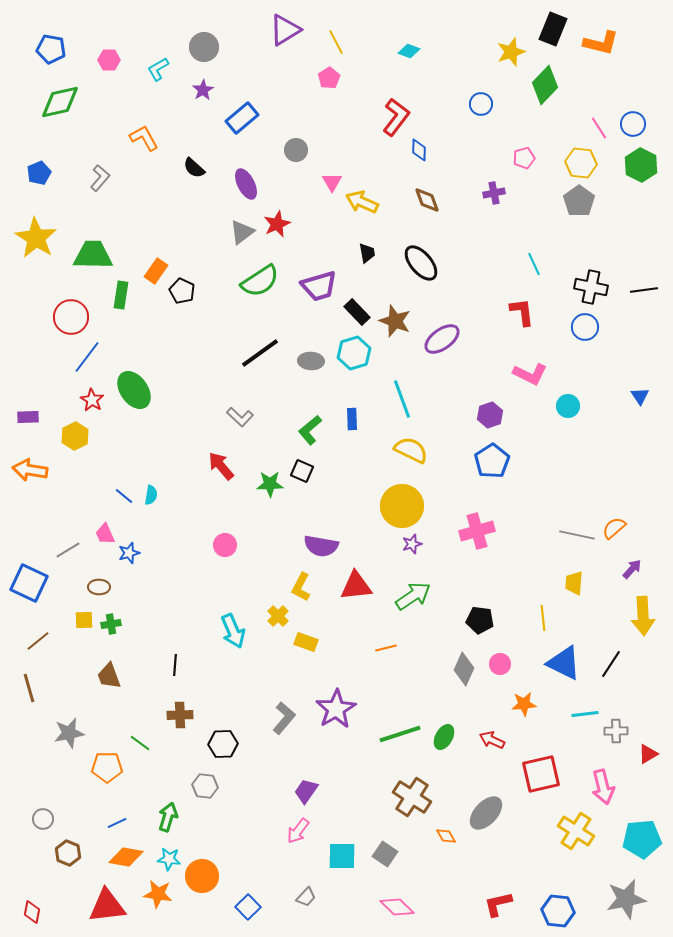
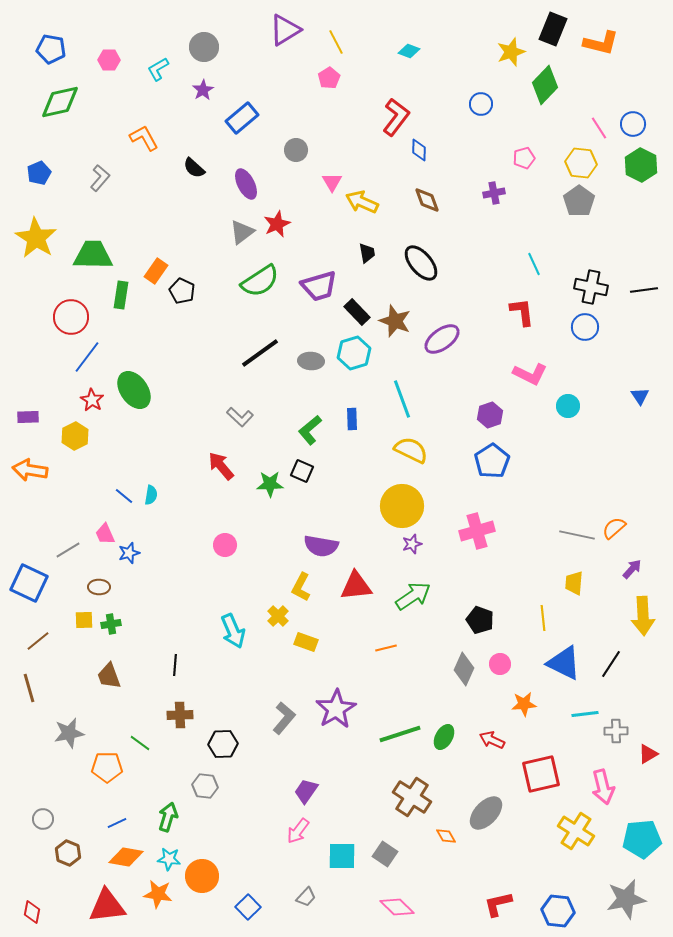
black pentagon at (480, 620): rotated 12 degrees clockwise
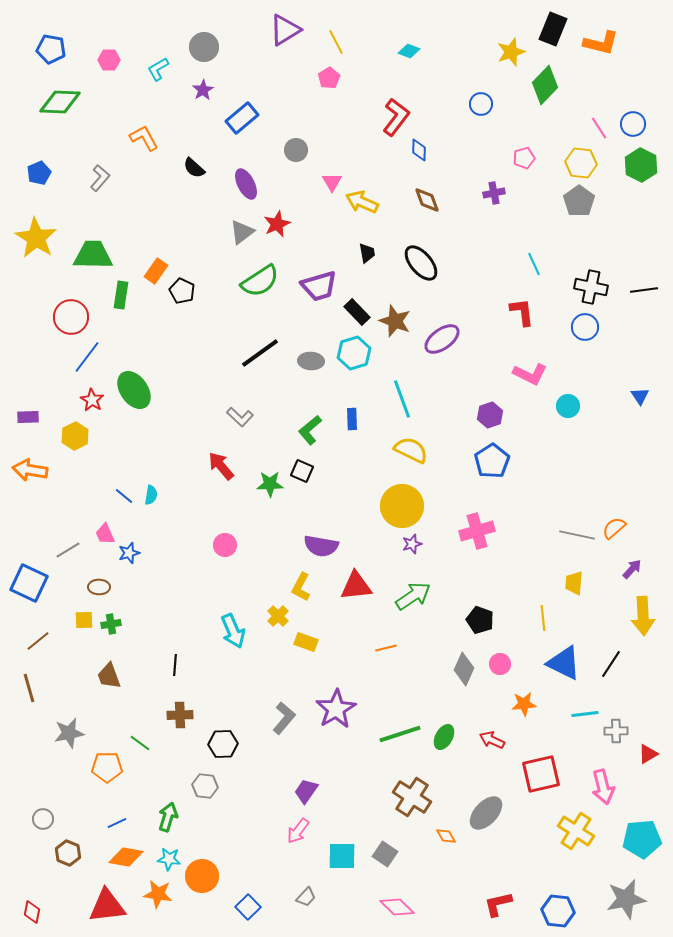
green diamond at (60, 102): rotated 15 degrees clockwise
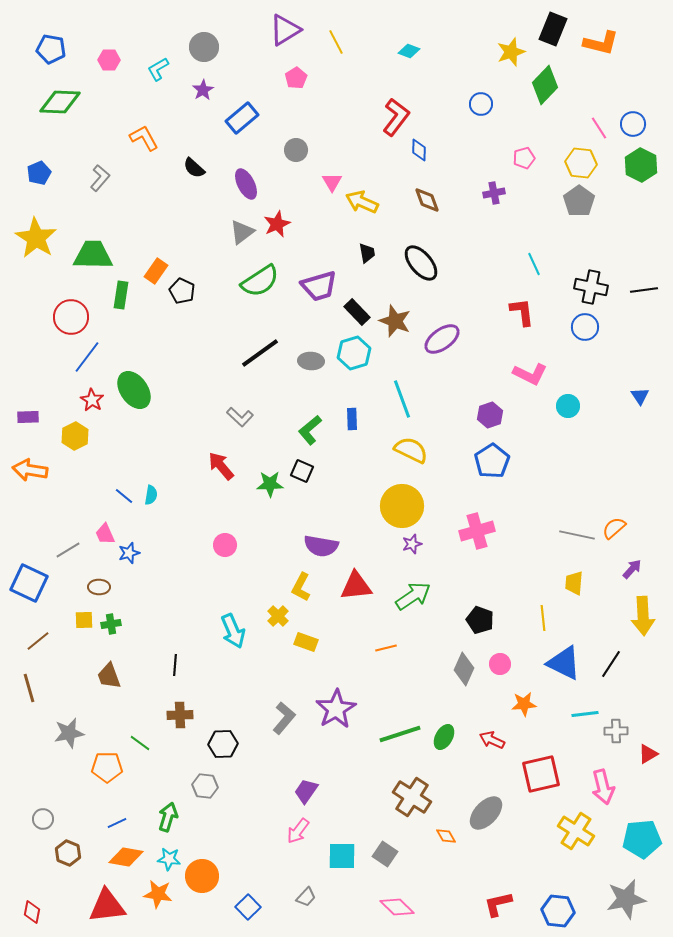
pink pentagon at (329, 78): moved 33 px left
